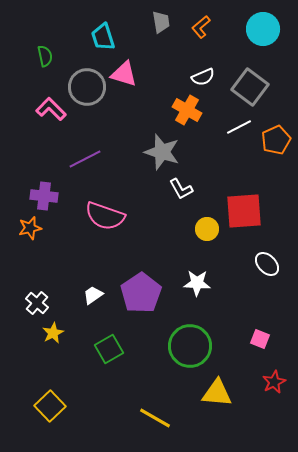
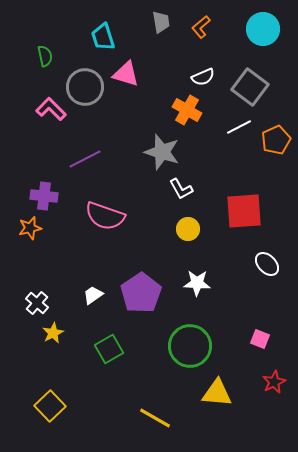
pink triangle: moved 2 px right
gray circle: moved 2 px left
yellow circle: moved 19 px left
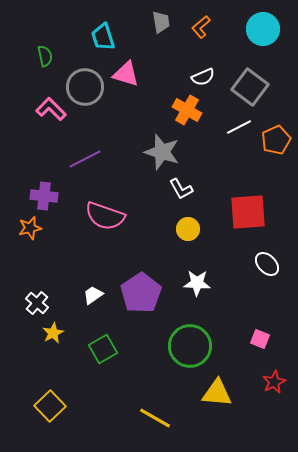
red square: moved 4 px right, 1 px down
green square: moved 6 px left
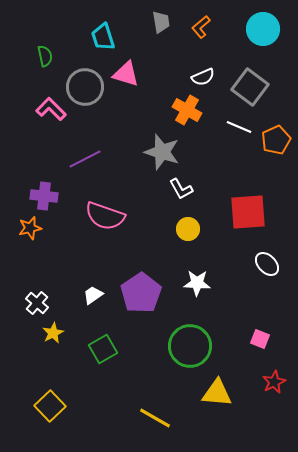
white line: rotated 50 degrees clockwise
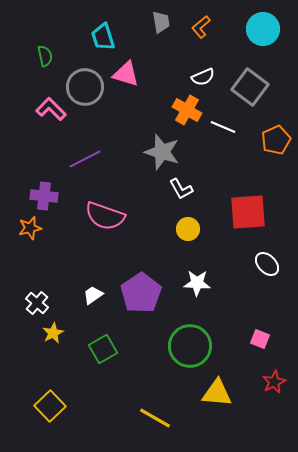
white line: moved 16 px left
